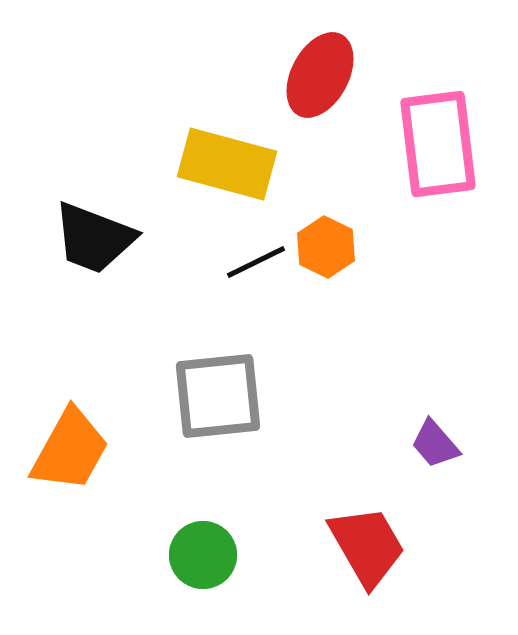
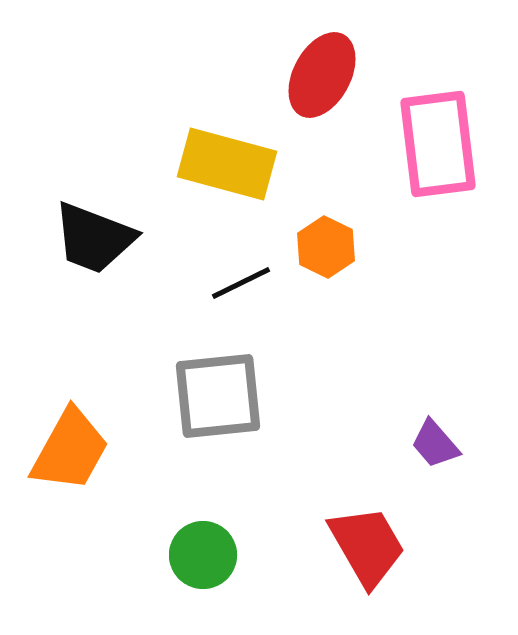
red ellipse: moved 2 px right
black line: moved 15 px left, 21 px down
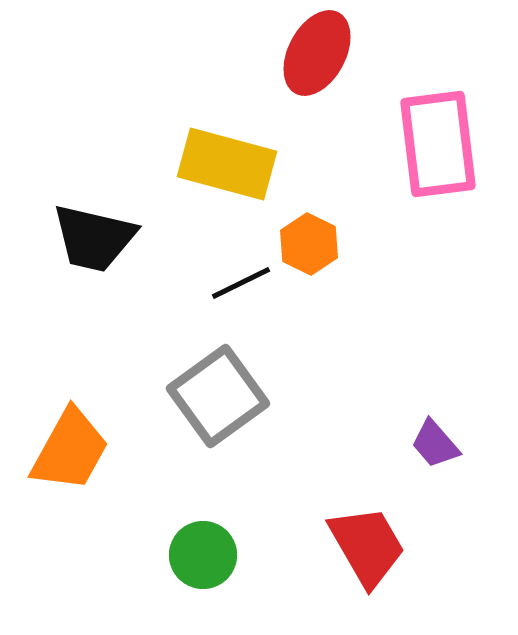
red ellipse: moved 5 px left, 22 px up
black trapezoid: rotated 8 degrees counterclockwise
orange hexagon: moved 17 px left, 3 px up
gray square: rotated 30 degrees counterclockwise
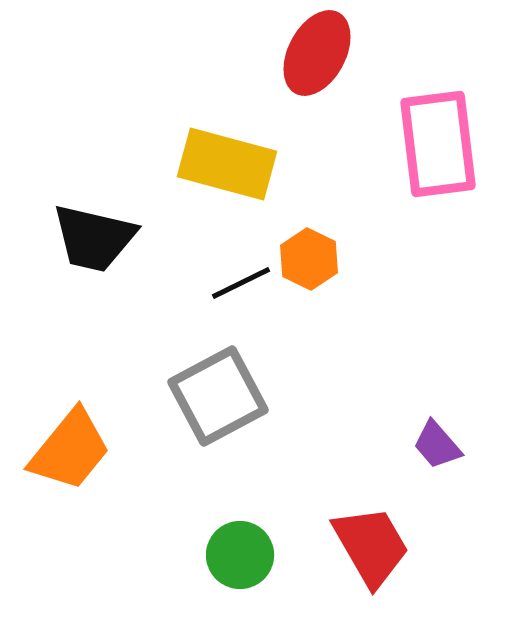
orange hexagon: moved 15 px down
gray square: rotated 8 degrees clockwise
purple trapezoid: moved 2 px right, 1 px down
orange trapezoid: rotated 10 degrees clockwise
red trapezoid: moved 4 px right
green circle: moved 37 px right
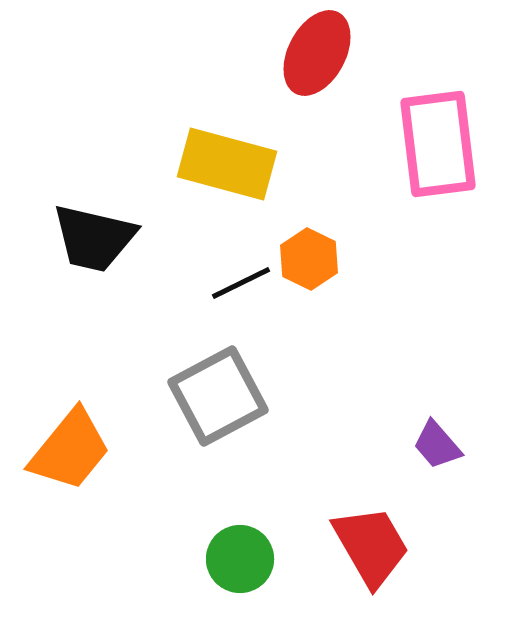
green circle: moved 4 px down
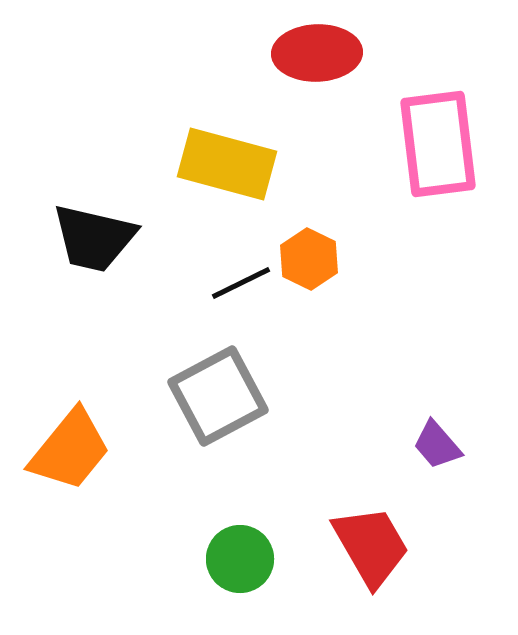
red ellipse: rotated 60 degrees clockwise
